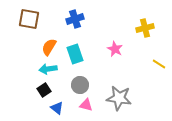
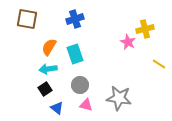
brown square: moved 2 px left
yellow cross: moved 1 px down
pink star: moved 13 px right, 7 px up
black square: moved 1 px right, 1 px up
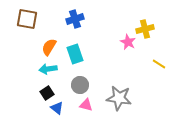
black square: moved 2 px right, 4 px down
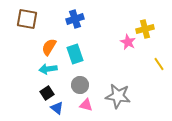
yellow line: rotated 24 degrees clockwise
gray star: moved 1 px left, 2 px up
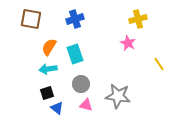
brown square: moved 4 px right
yellow cross: moved 7 px left, 10 px up
pink star: moved 1 px down
gray circle: moved 1 px right, 1 px up
black square: rotated 16 degrees clockwise
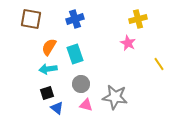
gray star: moved 3 px left, 1 px down
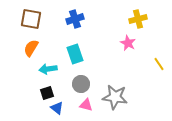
orange semicircle: moved 18 px left, 1 px down
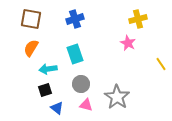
yellow line: moved 2 px right
black square: moved 2 px left, 3 px up
gray star: moved 2 px right; rotated 25 degrees clockwise
